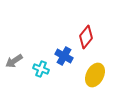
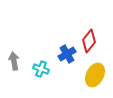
red diamond: moved 3 px right, 4 px down
blue cross: moved 3 px right, 2 px up; rotated 30 degrees clockwise
gray arrow: rotated 114 degrees clockwise
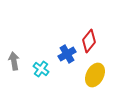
cyan cross: rotated 14 degrees clockwise
